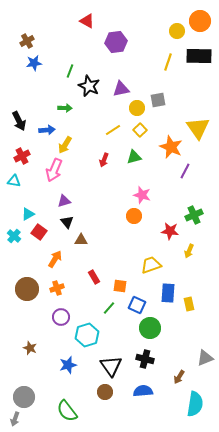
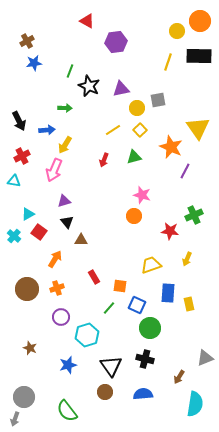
yellow arrow at (189, 251): moved 2 px left, 8 px down
blue semicircle at (143, 391): moved 3 px down
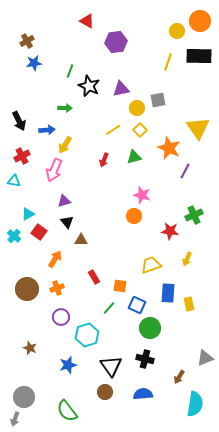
orange star at (171, 147): moved 2 px left, 1 px down
